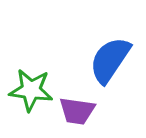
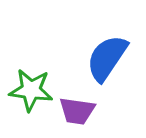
blue semicircle: moved 3 px left, 2 px up
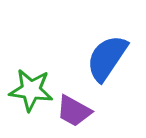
purple trapezoid: moved 3 px left; rotated 21 degrees clockwise
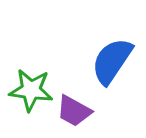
blue semicircle: moved 5 px right, 3 px down
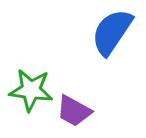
blue semicircle: moved 29 px up
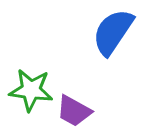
blue semicircle: moved 1 px right
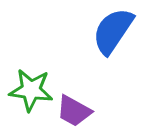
blue semicircle: moved 1 px up
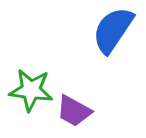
blue semicircle: moved 1 px up
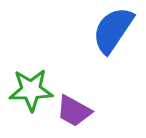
green star: rotated 9 degrees counterclockwise
